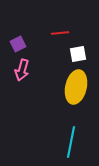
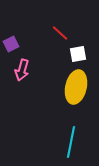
red line: rotated 48 degrees clockwise
purple square: moved 7 px left
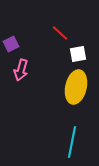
pink arrow: moved 1 px left
cyan line: moved 1 px right
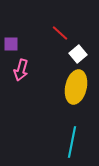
purple square: rotated 28 degrees clockwise
white square: rotated 30 degrees counterclockwise
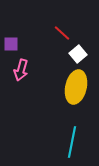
red line: moved 2 px right
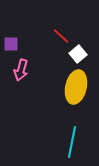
red line: moved 1 px left, 3 px down
